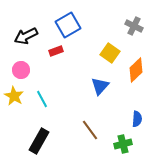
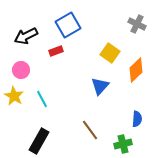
gray cross: moved 3 px right, 2 px up
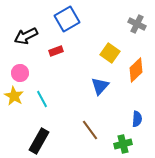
blue square: moved 1 px left, 6 px up
pink circle: moved 1 px left, 3 px down
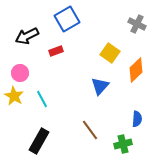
black arrow: moved 1 px right
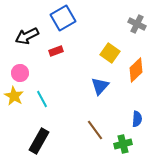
blue square: moved 4 px left, 1 px up
brown line: moved 5 px right
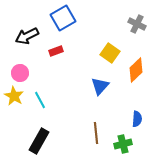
cyan line: moved 2 px left, 1 px down
brown line: moved 1 px right, 3 px down; rotated 30 degrees clockwise
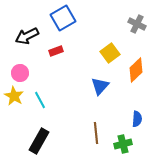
yellow square: rotated 18 degrees clockwise
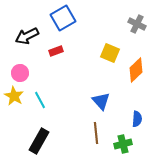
yellow square: rotated 30 degrees counterclockwise
blue triangle: moved 1 px right, 15 px down; rotated 24 degrees counterclockwise
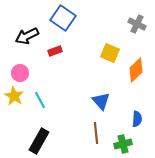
blue square: rotated 25 degrees counterclockwise
red rectangle: moved 1 px left
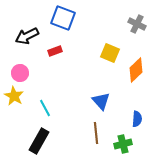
blue square: rotated 15 degrees counterclockwise
cyan line: moved 5 px right, 8 px down
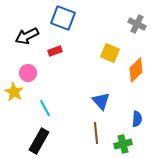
pink circle: moved 8 px right
yellow star: moved 4 px up
